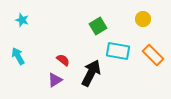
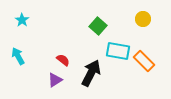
cyan star: rotated 16 degrees clockwise
green square: rotated 18 degrees counterclockwise
orange rectangle: moved 9 px left, 6 px down
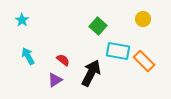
cyan arrow: moved 10 px right
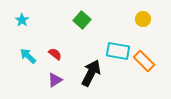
green square: moved 16 px left, 6 px up
cyan arrow: rotated 18 degrees counterclockwise
red semicircle: moved 8 px left, 6 px up
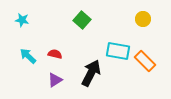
cyan star: rotated 24 degrees counterclockwise
red semicircle: rotated 24 degrees counterclockwise
orange rectangle: moved 1 px right
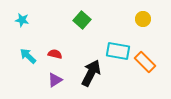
orange rectangle: moved 1 px down
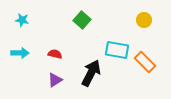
yellow circle: moved 1 px right, 1 px down
cyan rectangle: moved 1 px left, 1 px up
cyan arrow: moved 8 px left, 3 px up; rotated 138 degrees clockwise
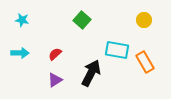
red semicircle: rotated 56 degrees counterclockwise
orange rectangle: rotated 15 degrees clockwise
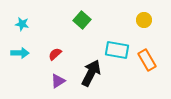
cyan star: moved 4 px down
orange rectangle: moved 2 px right, 2 px up
purple triangle: moved 3 px right, 1 px down
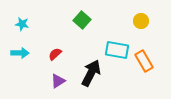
yellow circle: moved 3 px left, 1 px down
orange rectangle: moved 3 px left, 1 px down
